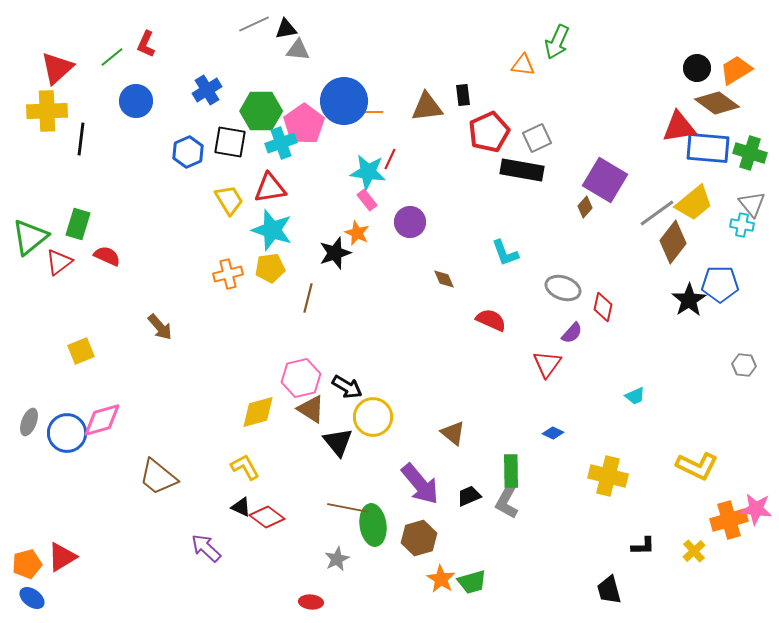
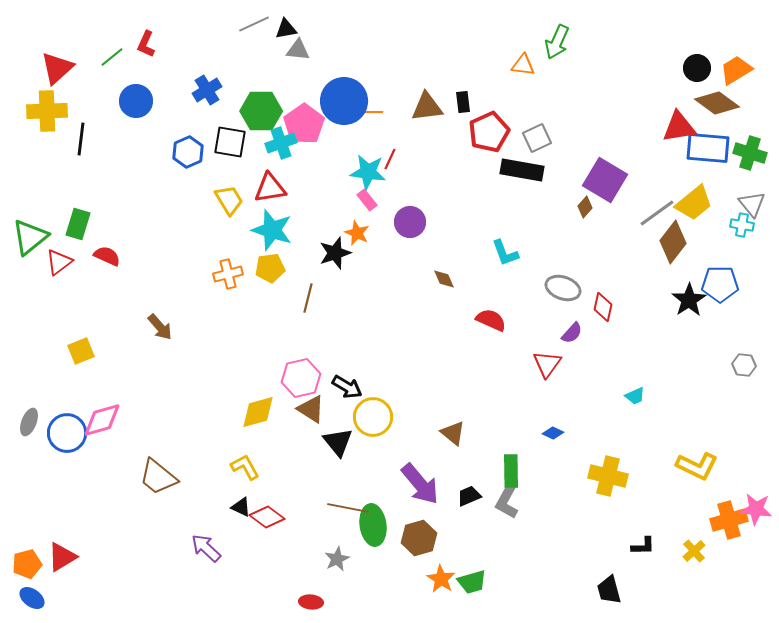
black rectangle at (463, 95): moved 7 px down
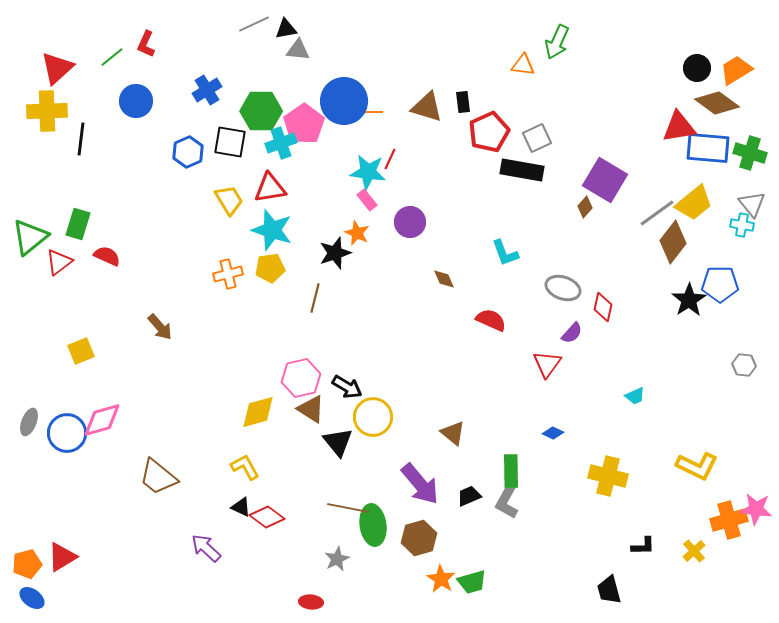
brown triangle at (427, 107): rotated 24 degrees clockwise
brown line at (308, 298): moved 7 px right
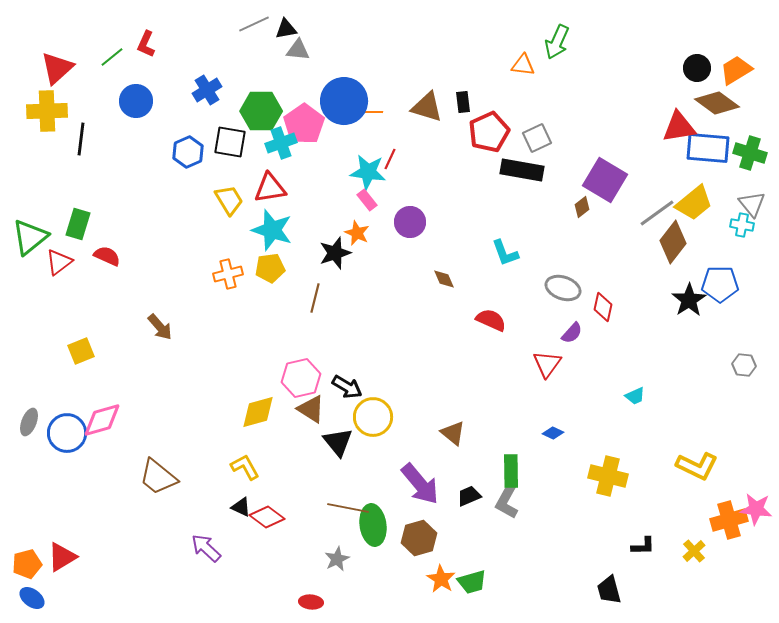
brown diamond at (585, 207): moved 3 px left; rotated 10 degrees clockwise
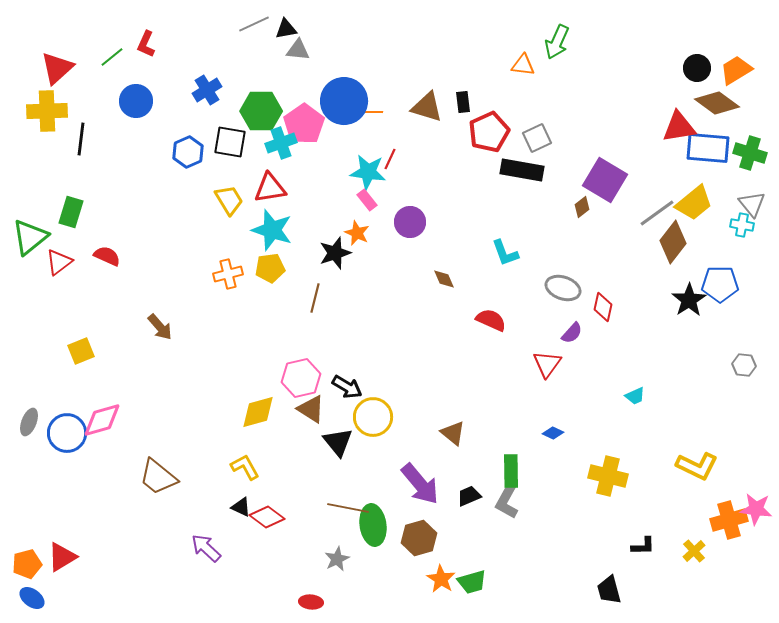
green rectangle at (78, 224): moved 7 px left, 12 px up
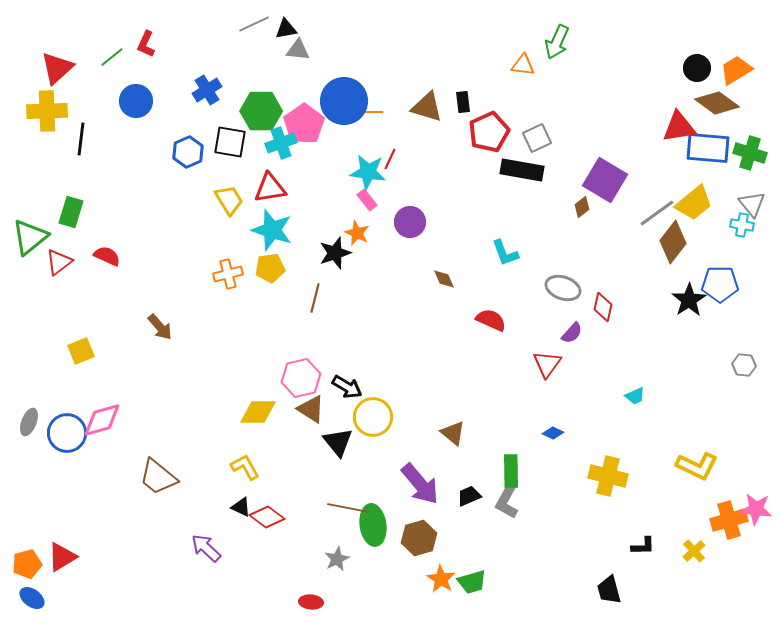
yellow diamond at (258, 412): rotated 15 degrees clockwise
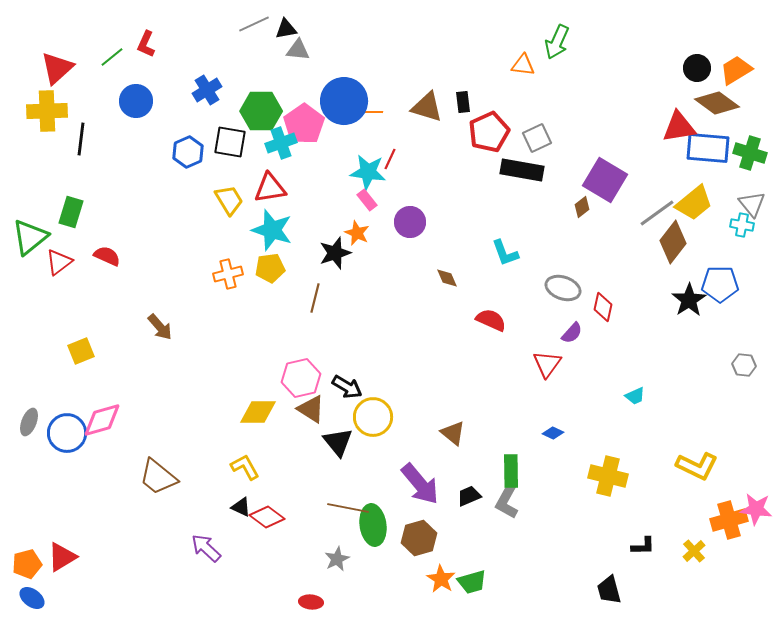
brown diamond at (444, 279): moved 3 px right, 1 px up
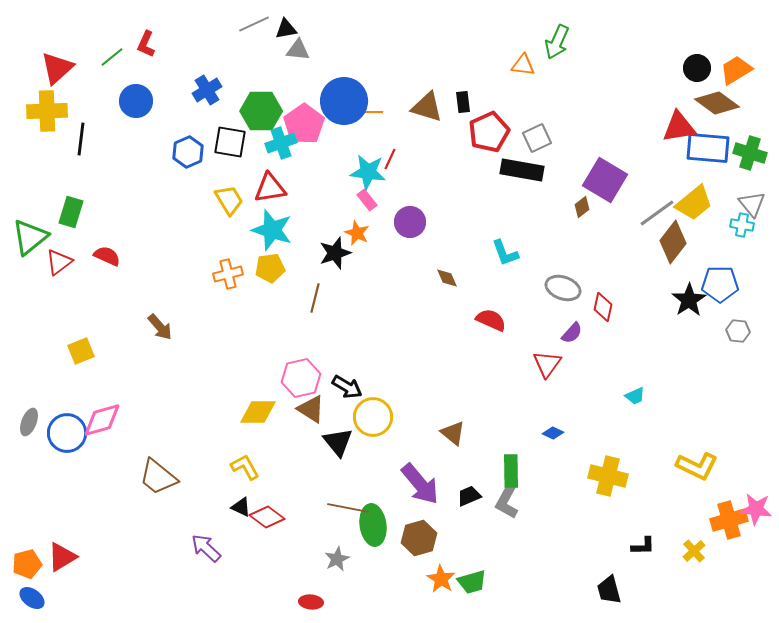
gray hexagon at (744, 365): moved 6 px left, 34 px up
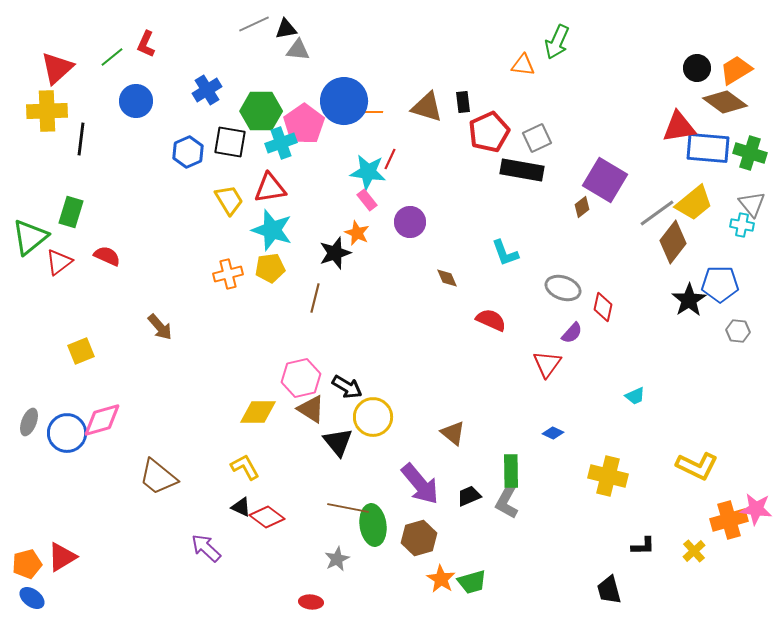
brown diamond at (717, 103): moved 8 px right, 1 px up
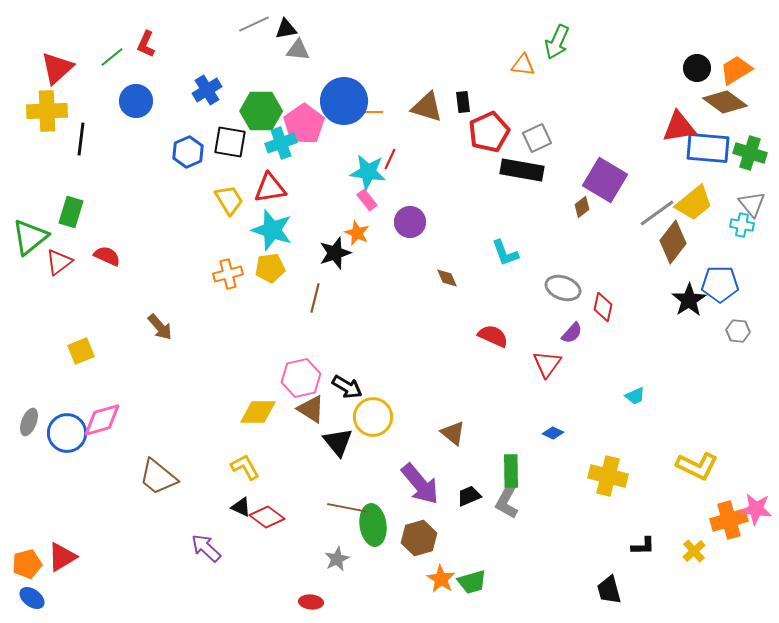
red semicircle at (491, 320): moved 2 px right, 16 px down
